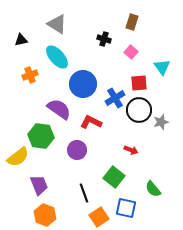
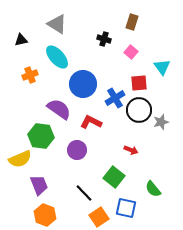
yellow semicircle: moved 2 px right, 2 px down; rotated 15 degrees clockwise
black line: rotated 24 degrees counterclockwise
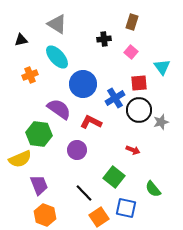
black cross: rotated 24 degrees counterclockwise
green hexagon: moved 2 px left, 2 px up
red arrow: moved 2 px right
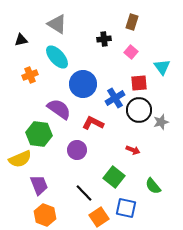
red L-shape: moved 2 px right, 1 px down
green semicircle: moved 3 px up
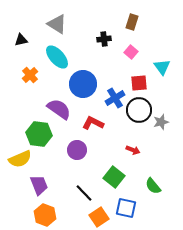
orange cross: rotated 21 degrees counterclockwise
